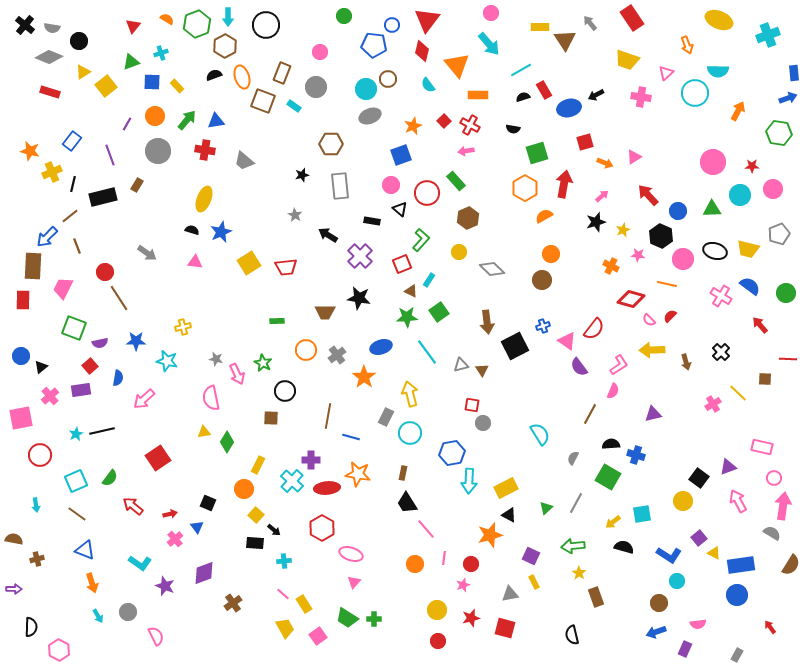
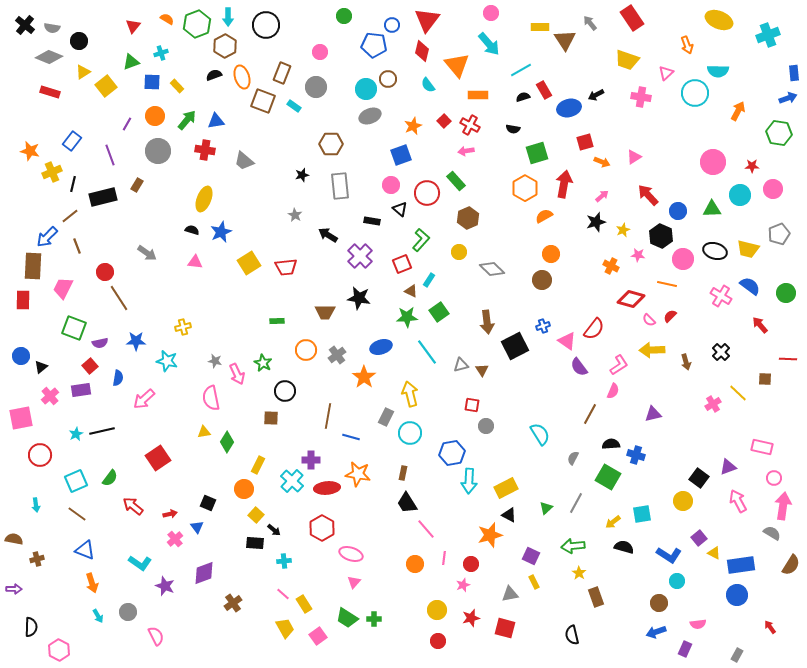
orange arrow at (605, 163): moved 3 px left, 1 px up
gray star at (216, 359): moved 1 px left, 2 px down
gray circle at (483, 423): moved 3 px right, 3 px down
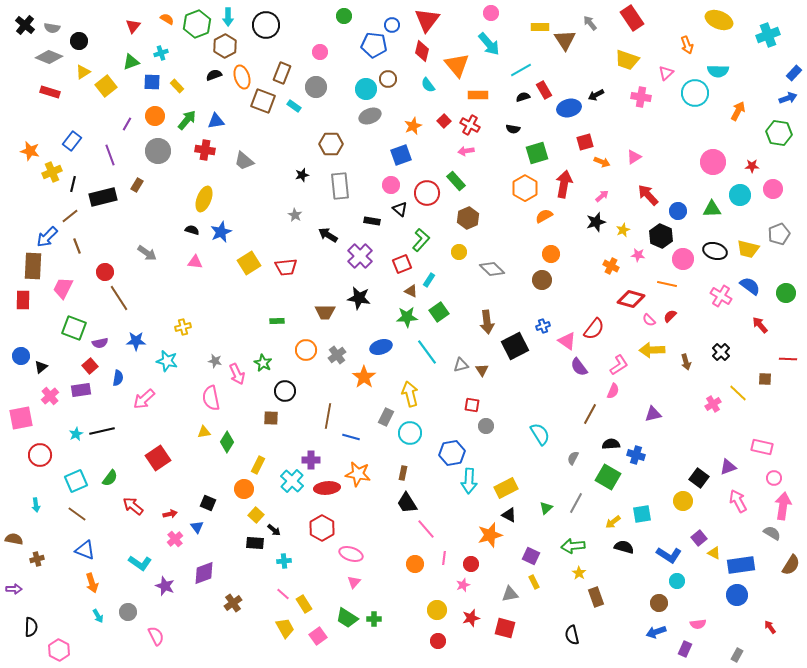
blue rectangle at (794, 73): rotated 49 degrees clockwise
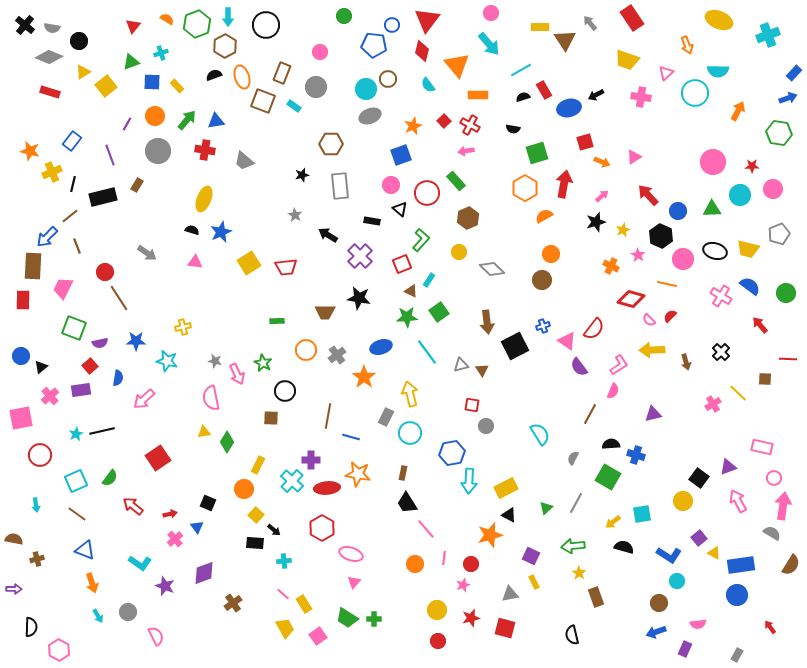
pink star at (638, 255): rotated 24 degrees clockwise
